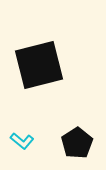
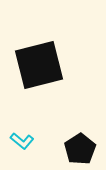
black pentagon: moved 3 px right, 6 px down
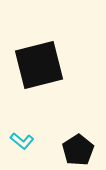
black pentagon: moved 2 px left, 1 px down
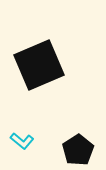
black square: rotated 9 degrees counterclockwise
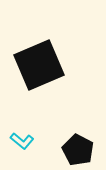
black pentagon: rotated 12 degrees counterclockwise
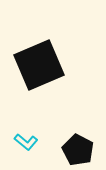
cyan L-shape: moved 4 px right, 1 px down
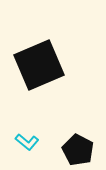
cyan L-shape: moved 1 px right
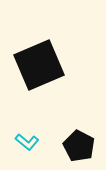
black pentagon: moved 1 px right, 4 px up
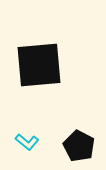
black square: rotated 18 degrees clockwise
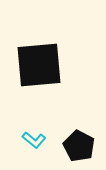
cyan L-shape: moved 7 px right, 2 px up
